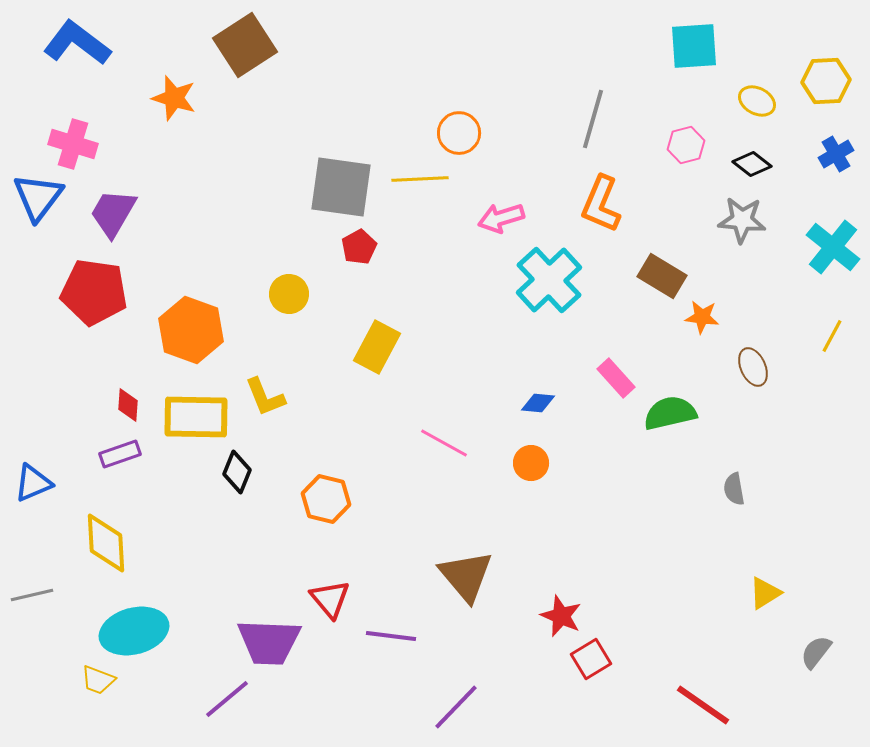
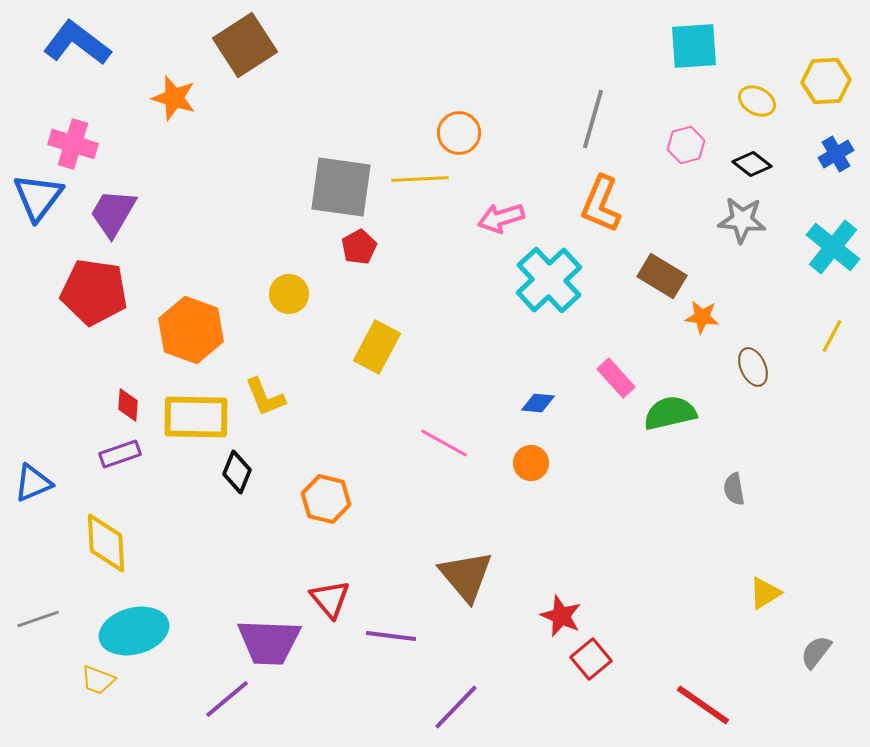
gray line at (32, 595): moved 6 px right, 24 px down; rotated 6 degrees counterclockwise
red square at (591, 659): rotated 9 degrees counterclockwise
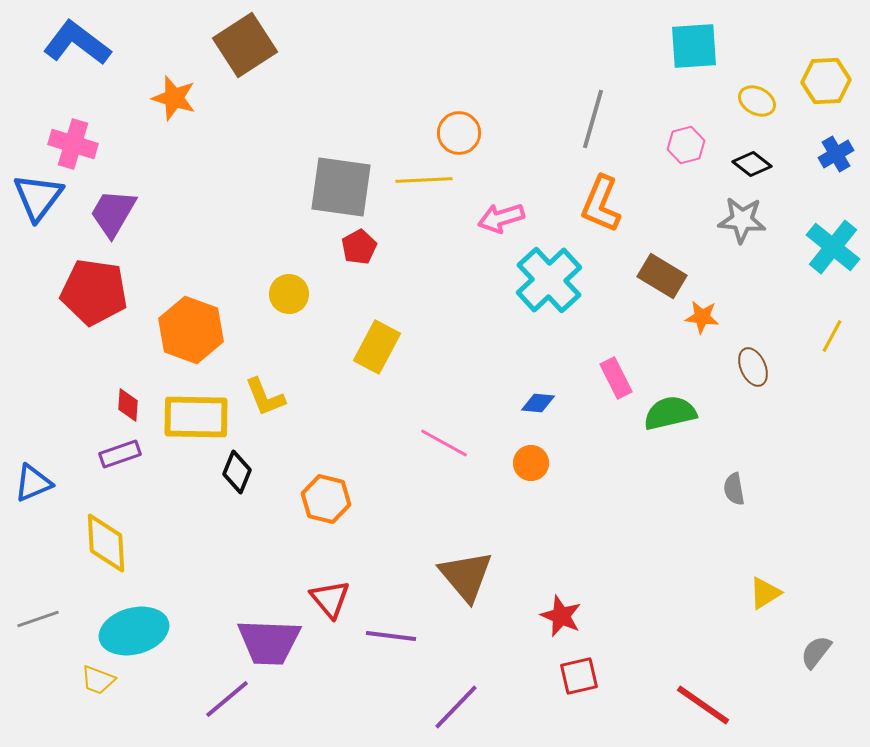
yellow line at (420, 179): moved 4 px right, 1 px down
pink rectangle at (616, 378): rotated 15 degrees clockwise
red square at (591, 659): moved 12 px left, 17 px down; rotated 27 degrees clockwise
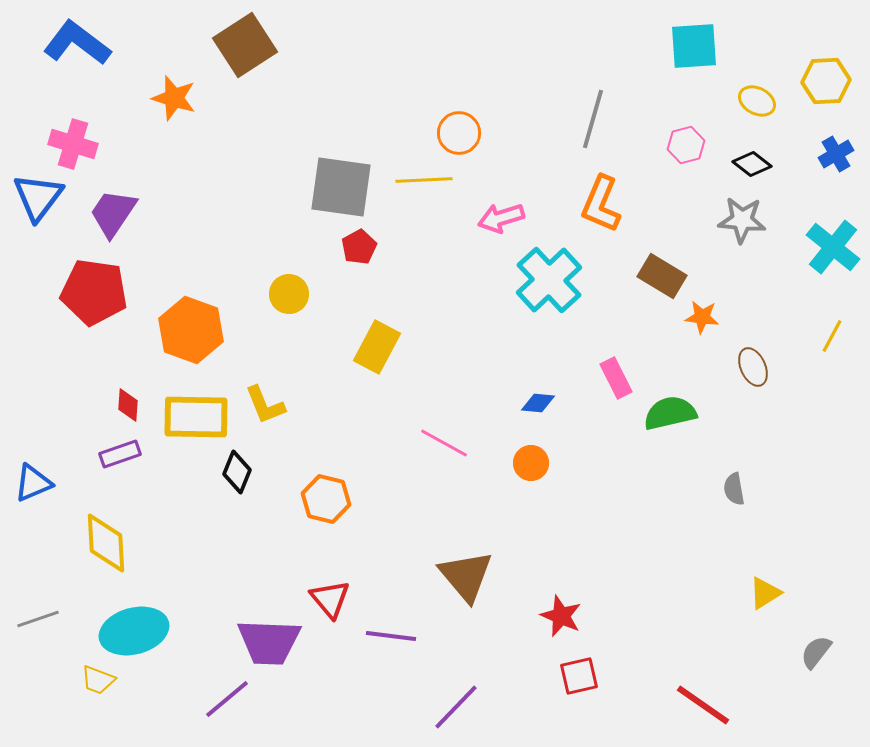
purple trapezoid at (113, 213): rotated 4 degrees clockwise
yellow L-shape at (265, 397): moved 8 px down
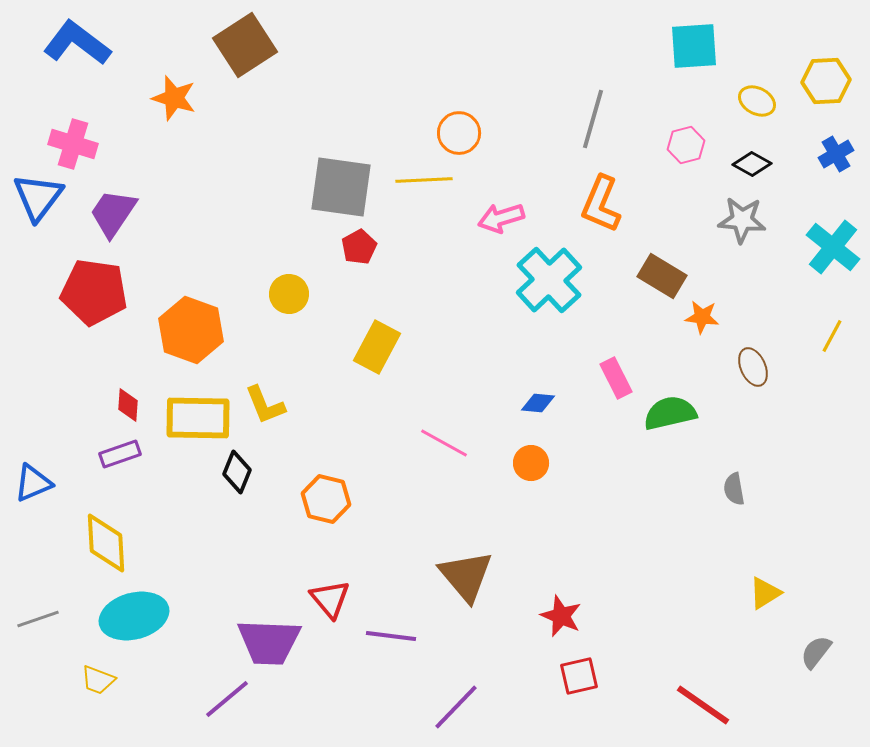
black diamond at (752, 164): rotated 9 degrees counterclockwise
yellow rectangle at (196, 417): moved 2 px right, 1 px down
cyan ellipse at (134, 631): moved 15 px up
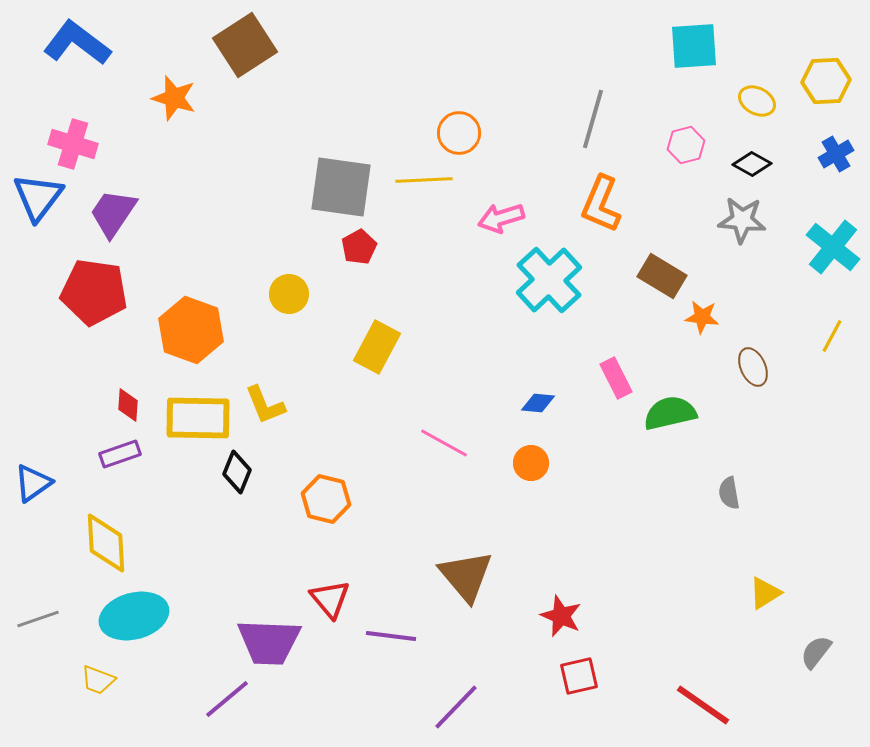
blue triangle at (33, 483): rotated 12 degrees counterclockwise
gray semicircle at (734, 489): moved 5 px left, 4 px down
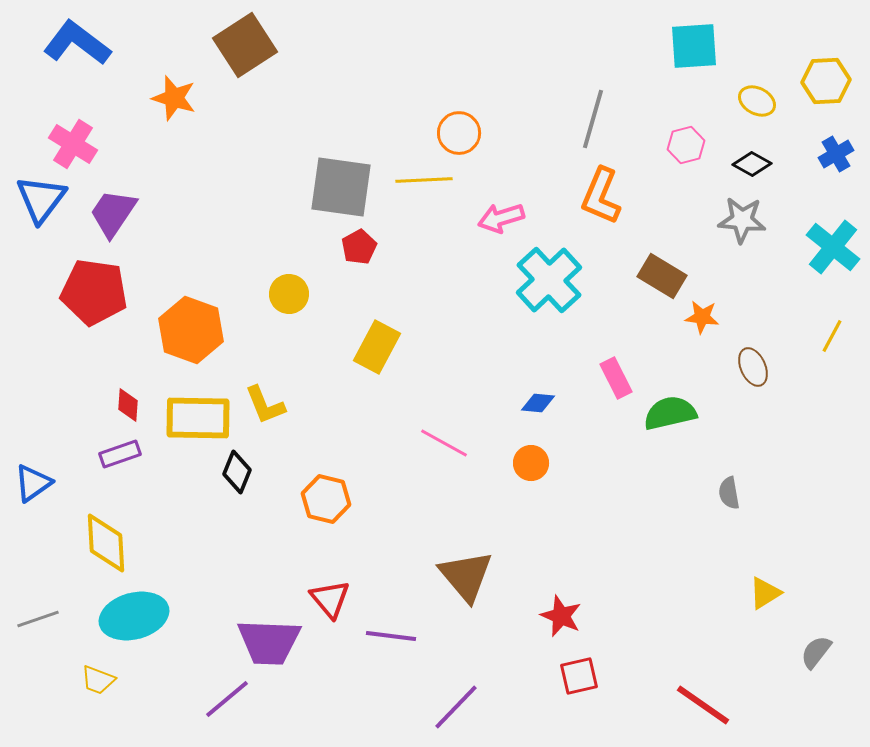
pink cross at (73, 144): rotated 15 degrees clockwise
blue triangle at (38, 197): moved 3 px right, 2 px down
orange L-shape at (601, 204): moved 8 px up
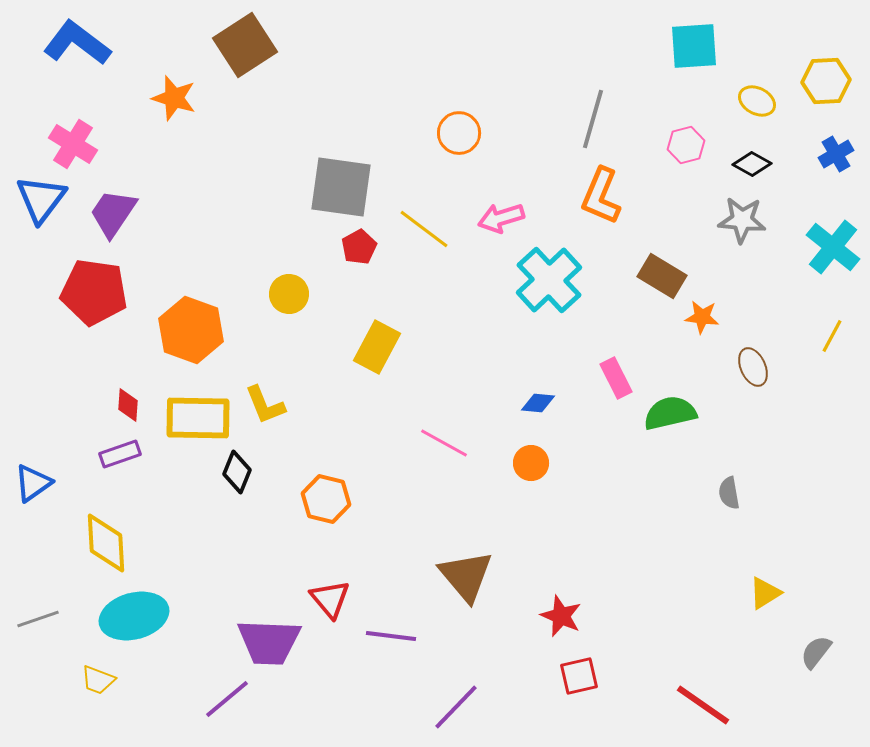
yellow line at (424, 180): moved 49 px down; rotated 40 degrees clockwise
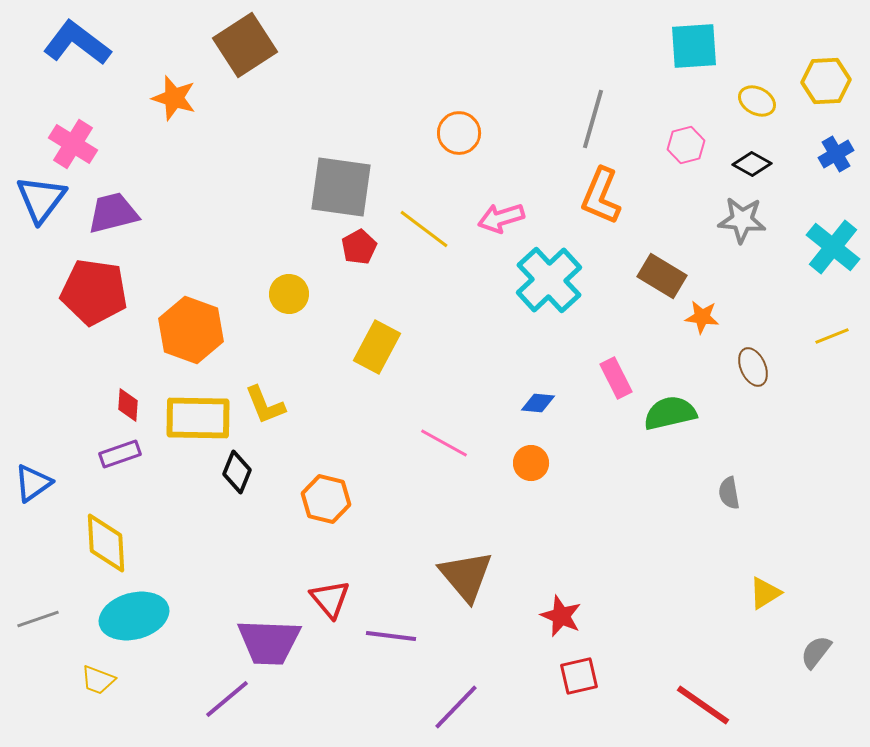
purple trapezoid at (113, 213): rotated 42 degrees clockwise
yellow line at (832, 336): rotated 40 degrees clockwise
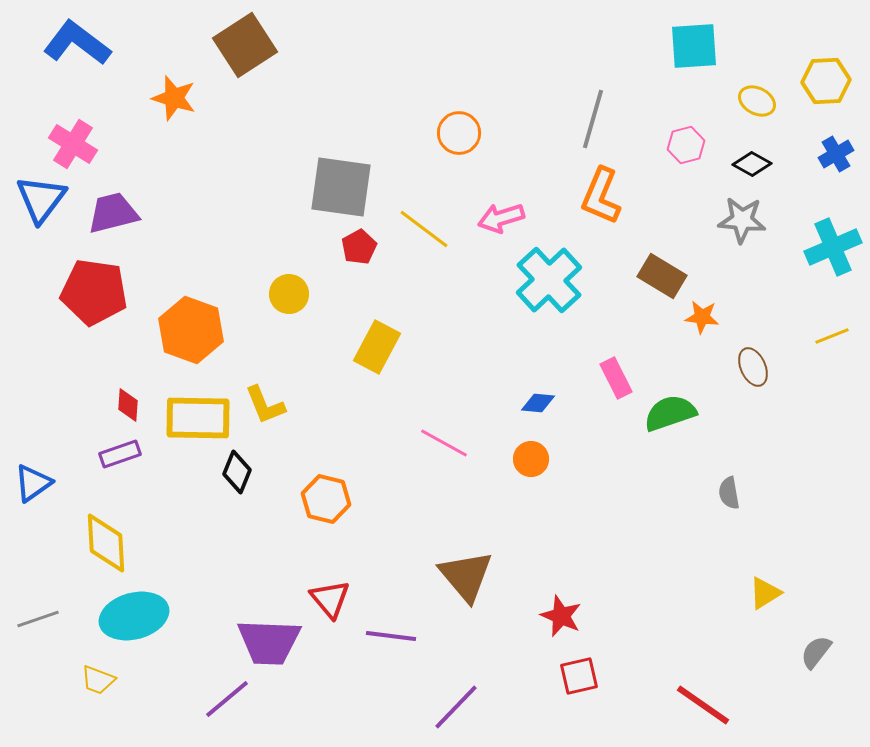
cyan cross at (833, 247): rotated 28 degrees clockwise
green semicircle at (670, 413): rotated 6 degrees counterclockwise
orange circle at (531, 463): moved 4 px up
